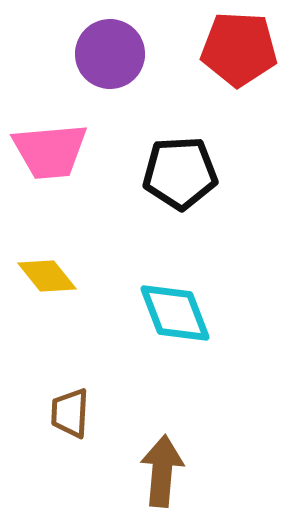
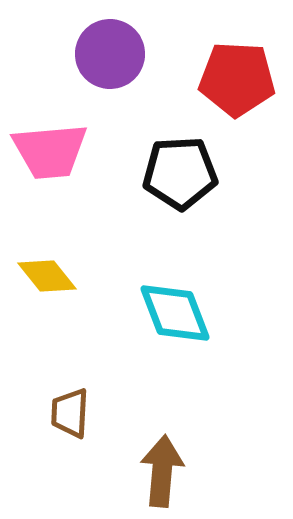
red pentagon: moved 2 px left, 30 px down
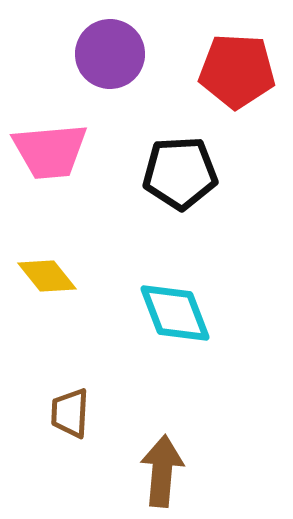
red pentagon: moved 8 px up
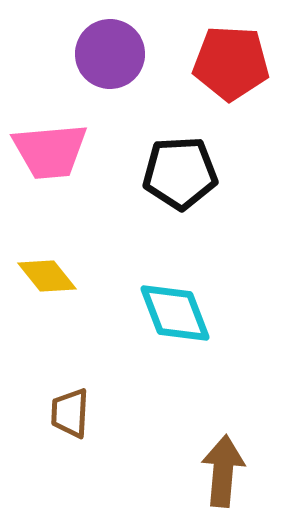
red pentagon: moved 6 px left, 8 px up
brown arrow: moved 61 px right
